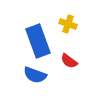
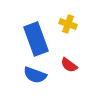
blue rectangle: moved 2 px left, 2 px up
red semicircle: moved 4 px down
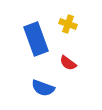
red semicircle: moved 1 px left, 2 px up
blue semicircle: moved 8 px right, 13 px down
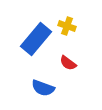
yellow cross: moved 1 px left, 2 px down
blue rectangle: rotated 60 degrees clockwise
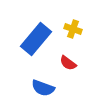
yellow cross: moved 6 px right, 3 px down
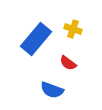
blue semicircle: moved 9 px right, 2 px down
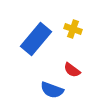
red semicircle: moved 4 px right, 7 px down
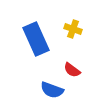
blue rectangle: rotated 64 degrees counterclockwise
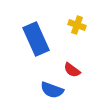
yellow cross: moved 4 px right, 4 px up
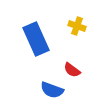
yellow cross: moved 1 px down
